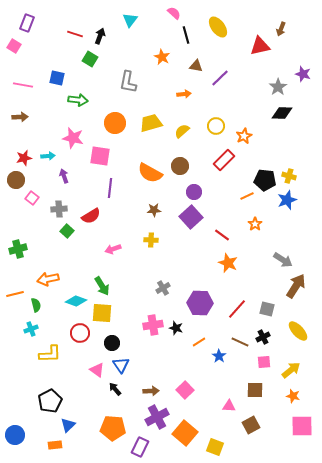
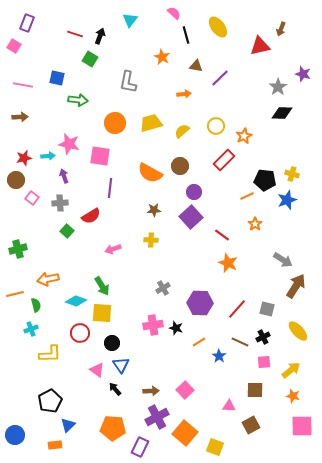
pink star at (73, 138): moved 4 px left, 6 px down
yellow cross at (289, 176): moved 3 px right, 2 px up
gray cross at (59, 209): moved 1 px right, 6 px up
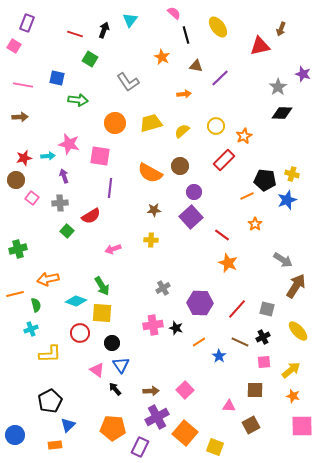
black arrow at (100, 36): moved 4 px right, 6 px up
gray L-shape at (128, 82): rotated 45 degrees counterclockwise
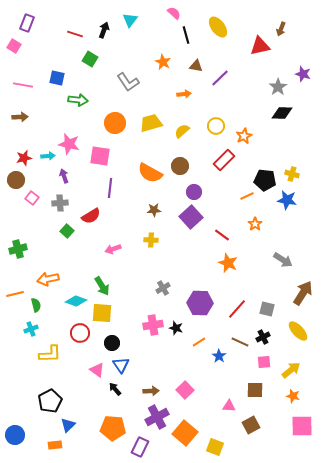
orange star at (162, 57): moved 1 px right, 5 px down
blue star at (287, 200): rotated 30 degrees clockwise
brown arrow at (296, 286): moved 7 px right, 7 px down
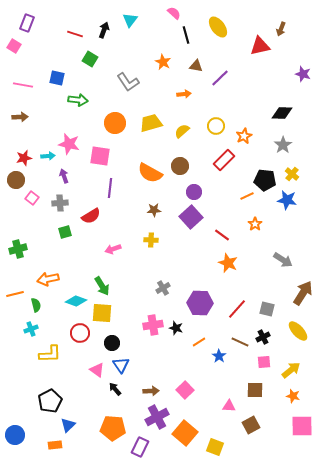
gray star at (278, 87): moved 5 px right, 58 px down
yellow cross at (292, 174): rotated 24 degrees clockwise
green square at (67, 231): moved 2 px left, 1 px down; rotated 32 degrees clockwise
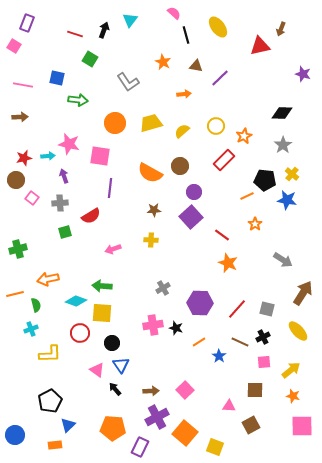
green arrow at (102, 286): rotated 126 degrees clockwise
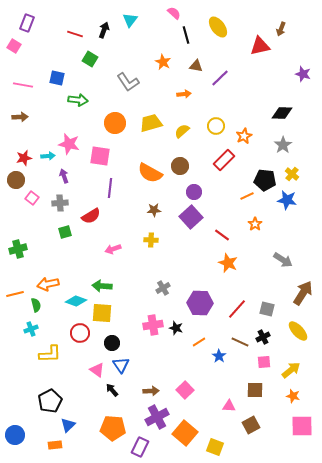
orange arrow at (48, 279): moved 5 px down
black arrow at (115, 389): moved 3 px left, 1 px down
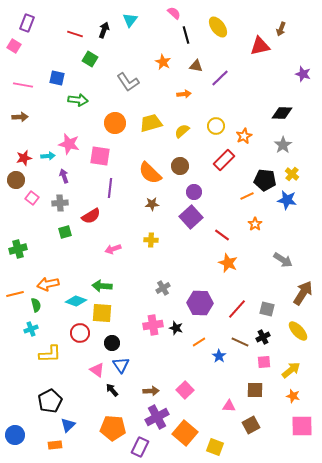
orange semicircle at (150, 173): rotated 15 degrees clockwise
brown star at (154, 210): moved 2 px left, 6 px up
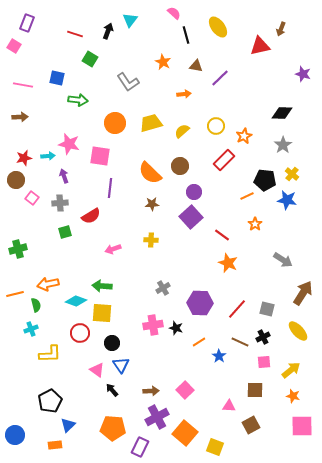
black arrow at (104, 30): moved 4 px right, 1 px down
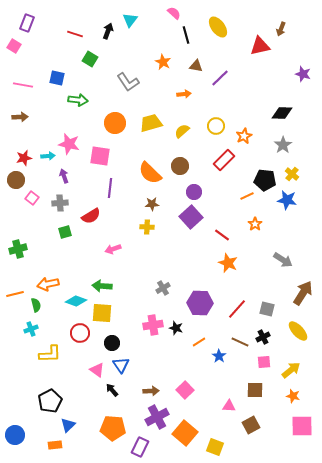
yellow cross at (151, 240): moved 4 px left, 13 px up
